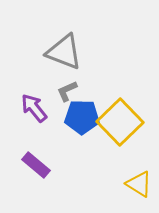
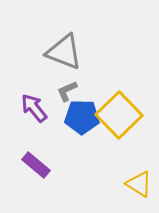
yellow square: moved 1 px left, 7 px up
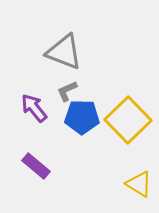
yellow square: moved 9 px right, 5 px down
purple rectangle: moved 1 px down
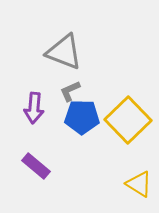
gray L-shape: moved 3 px right
purple arrow: rotated 136 degrees counterclockwise
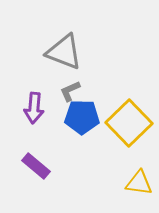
yellow square: moved 1 px right, 3 px down
yellow triangle: moved 1 px up; rotated 24 degrees counterclockwise
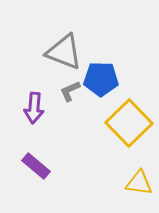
blue pentagon: moved 19 px right, 38 px up
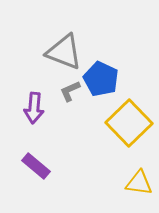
blue pentagon: rotated 24 degrees clockwise
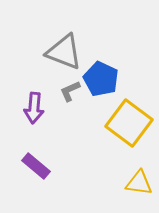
yellow square: rotated 9 degrees counterclockwise
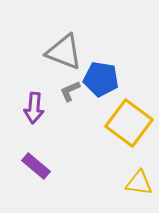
blue pentagon: rotated 16 degrees counterclockwise
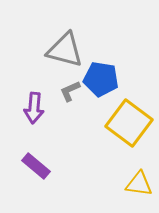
gray triangle: moved 1 px right, 2 px up; rotated 6 degrees counterclockwise
yellow triangle: moved 1 px down
